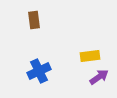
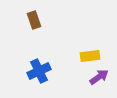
brown rectangle: rotated 12 degrees counterclockwise
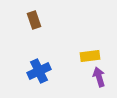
purple arrow: rotated 72 degrees counterclockwise
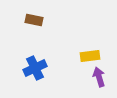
brown rectangle: rotated 60 degrees counterclockwise
blue cross: moved 4 px left, 3 px up
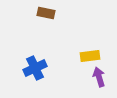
brown rectangle: moved 12 px right, 7 px up
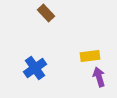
brown rectangle: rotated 36 degrees clockwise
blue cross: rotated 10 degrees counterclockwise
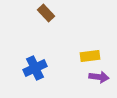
blue cross: rotated 10 degrees clockwise
purple arrow: rotated 114 degrees clockwise
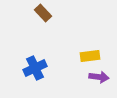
brown rectangle: moved 3 px left
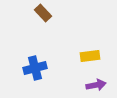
blue cross: rotated 10 degrees clockwise
purple arrow: moved 3 px left, 8 px down; rotated 18 degrees counterclockwise
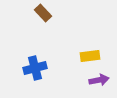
purple arrow: moved 3 px right, 5 px up
